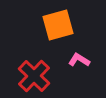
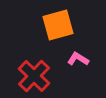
pink L-shape: moved 1 px left, 1 px up
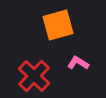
pink L-shape: moved 4 px down
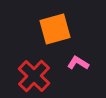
orange square: moved 3 px left, 4 px down
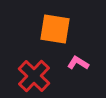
orange square: rotated 24 degrees clockwise
